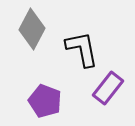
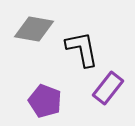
gray diamond: moved 2 px right; rotated 72 degrees clockwise
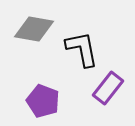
purple pentagon: moved 2 px left
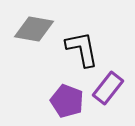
purple pentagon: moved 24 px right
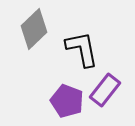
gray diamond: rotated 54 degrees counterclockwise
purple rectangle: moved 3 px left, 2 px down
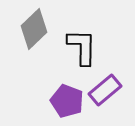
black L-shape: moved 2 px up; rotated 12 degrees clockwise
purple rectangle: rotated 12 degrees clockwise
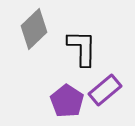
black L-shape: moved 1 px down
purple pentagon: rotated 12 degrees clockwise
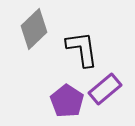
black L-shape: moved 1 px down; rotated 9 degrees counterclockwise
purple rectangle: moved 1 px up
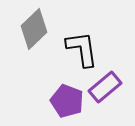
purple rectangle: moved 2 px up
purple pentagon: rotated 12 degrees counterclockwise
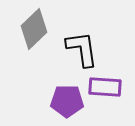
purple rectangle: rotated 44 degrees clockwise
purple pentagon: rotated 20 degrees counterclockwise
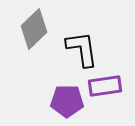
purple rectangle: moved 1 px up; rotated 12 degrees counterclockwise
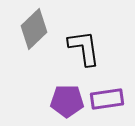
black L-shape: moved 2 px right, 1 px up
purple rectangle: moved 2 px right, 13 px down
